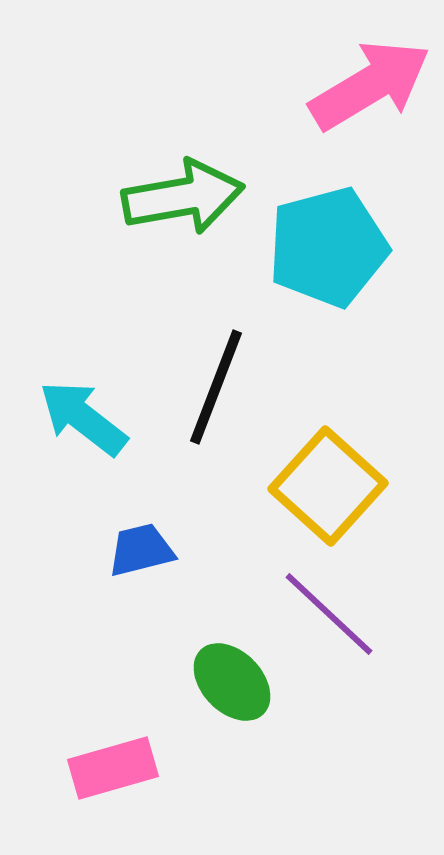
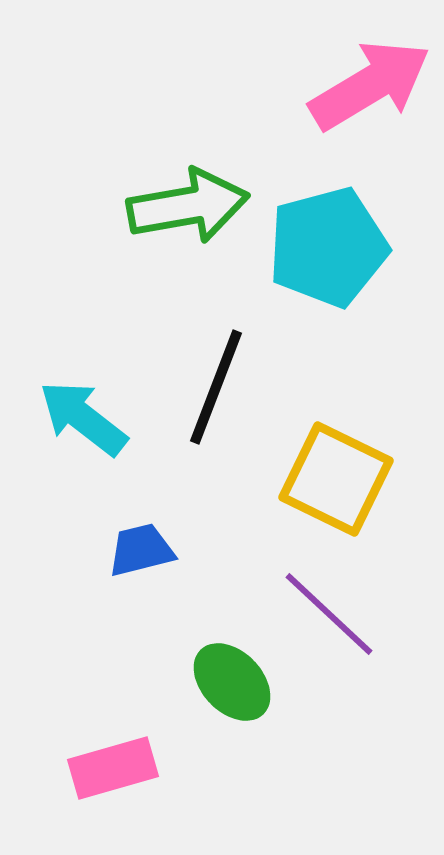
green arrow: moved 5 px right, 9 px down
yellow square: moved 8 px right, 7 px up; rotated 16 degrees counterclockwise
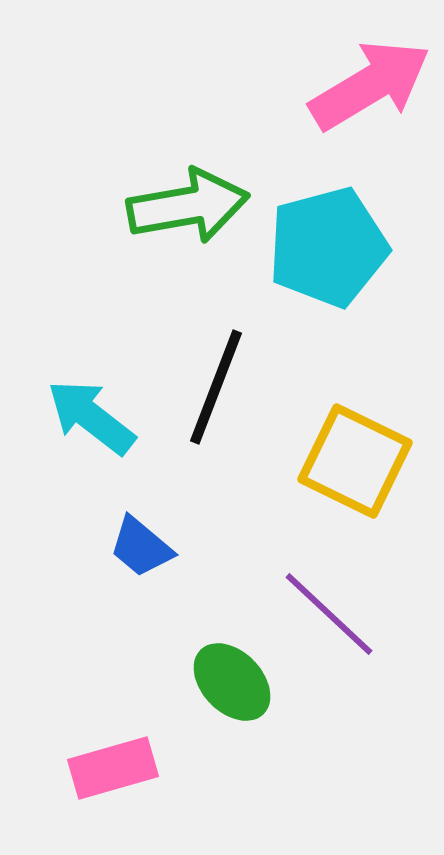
cyan arrow: moved 8 px right, 1 px up
yellow square: moved 19 px right, 18 px up
blue trapezoid: moved 3 px up; rotated 126 degrees counterclockwise
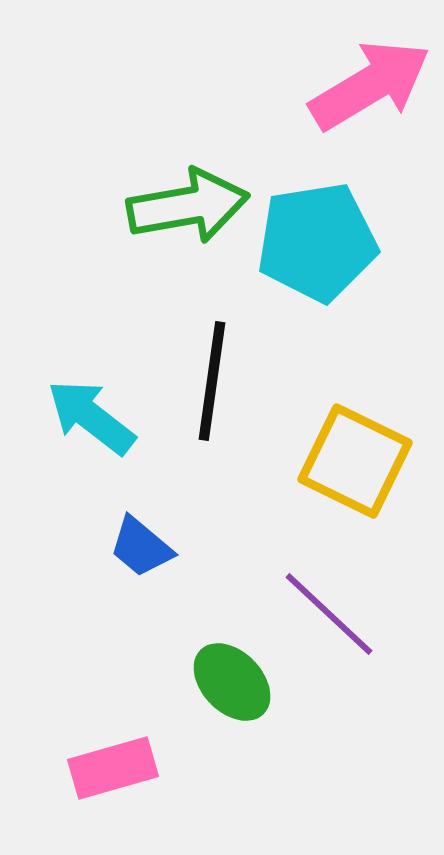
cyan pentagon: moved 11 px left, 5 px up; rotated 6 degrees clockwise
black line: moved 4 px left, 6 px up; rotated 13 degrees counterclockwise
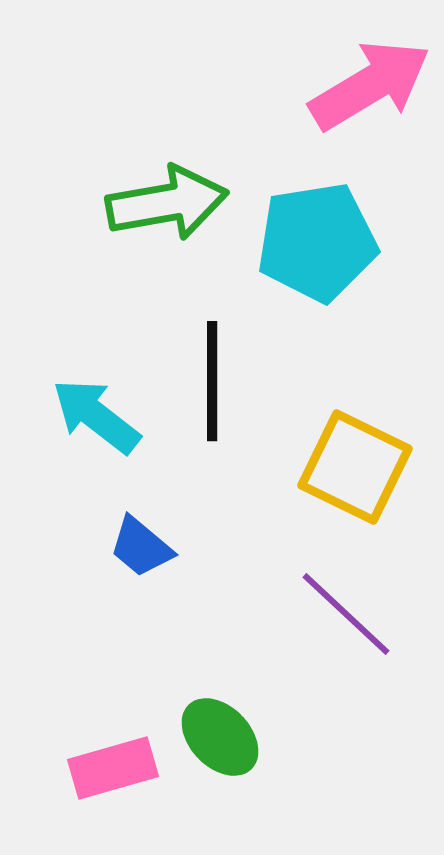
green arrow: moved 21 px left, 3 px up
black line: rotated 8 degrees counterclockwise
cyan arrow: moved 5 px right, 1 px up
yellow square: moved 6 px down
purple line: moved 17 px right
green ellipse: moved 12 px left, 55 px down
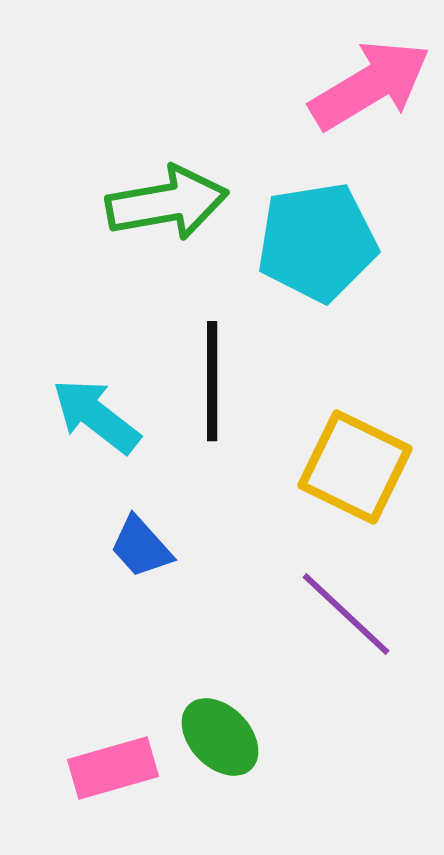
blue trapezoid: rotated 8 degrees clockwise
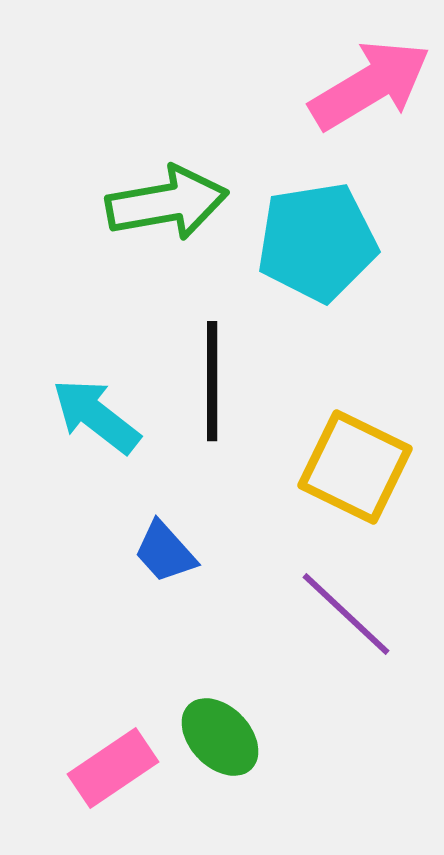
blue trapezoid: moved 24 px right, 5 px down
pink rectangle: rotated 18 degrees counterclockwise
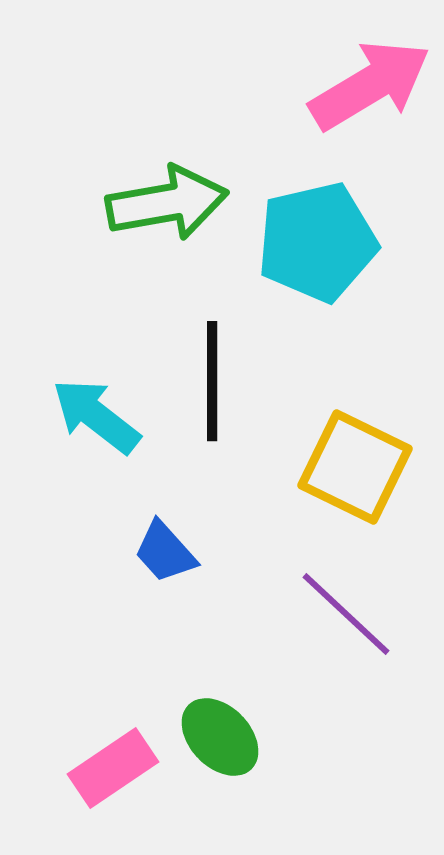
cyan pentagon: rotated 4 degrees counterclockwise
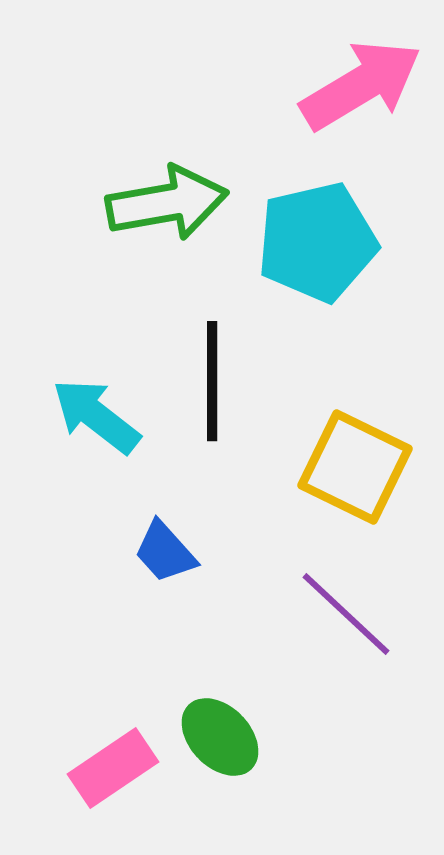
pink arrow: moved 9 px left
